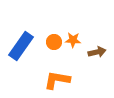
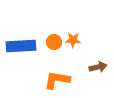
blue rectangle: rotated 52 degrees clockwise
brown arrow: moved 1 px right, 15 px down
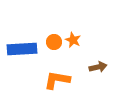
orange star: rotated 21 degrees clockwise
blue rectangle: moved 1 px right, 3 px down
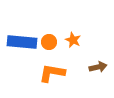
orange circle: moved 5 px left
blue rectangle: moved 7 px up; rotated 8 degrees clockwise
orange L-shape: moved 5 px left, 7 px up
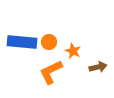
orange star: moved 11 px down
orange L-shape: moved 1 px left, 1 px up; rotated 36 degrees counterclockwise
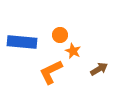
orange circle: moved 11 px right, 7 px up
brown arrow: moved 1 px right, 2 px down; rotated 18 degrees counterclockwise
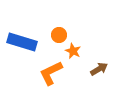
orange circle: moved 1 px left
blue rectangle: rotated 12 degrees clockwise
orange L-shape: moved 1 px down
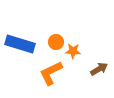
orange circle: moved 3 px left, 7 px down
blue rectangle: moved 2 px left, 2 px down
orange star: rotated 21 degrees counterclockwise
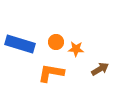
orange star: moved 3 px right, 2 px up
brown arrow: moved 1 px right
orange L-shape: rotated 36 degrees clockwise
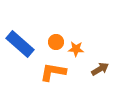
blue rectangle: rotated 24 degrees clockwise
orange L-shape: moved 2 px right, 1 px up
